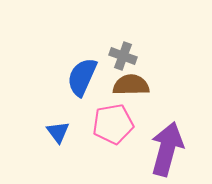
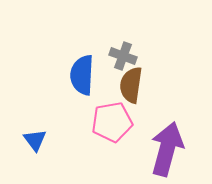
blue semicircle: moved 2 px up; rotated 21 degrees counterclockwise
brown semicircle: rotated 81 degrees counterclockwise
pink pentagon: moved 1 px left, 2 px up
blue triangle: moved 23 px left, 8 px down
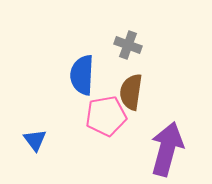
gray cross: moved 5 px right, 11 px up
brown semicircle: moved 7 px down
pink pentagon: moved 6 px left, 6 px up
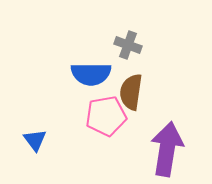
blue semicircle: moved 9 px right, 1 px up; rotated 93 degrees counterclockwise
purple arrow: rotated 6 degrees counterclockwise
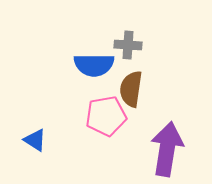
gray cross: rotated 16 degrees counterclockwise
blue semicircle: moved 3 px right, 9 px up
brown semicircle: moved 3 px up
blue triangle: rotated 20 degrees counterclockwise
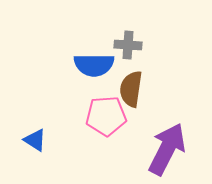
pink pentagon: rotated 6 degrees clockwise
purple arrow: rotated 18 degrees clockwise
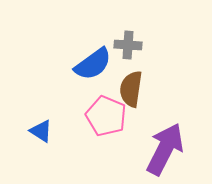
blue semicircle: moved 1 px left, 1 px up; rotated 36 degrees counterclockwise
pink pentagon: rotated 27 degrees clockwise
blue triangle: moved 6 px right, 9 px up
purple arrow: moved 2 px left
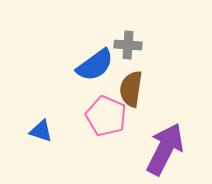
blue semicircle: moved 2 px right, 1 px down
blue triangle: rotated 15 degrees counterclockwise
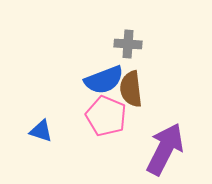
gray cross: moved 1 px up
blue semicircle: moved 9 px right, 15 px down; rotated 15 degrees clockwise
brown semicircle: rotated 15 degrees counterclockwise
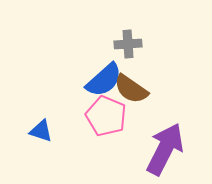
gray cross: rotated 8 degrees counterclockwise
blue semicircle: rotated 21 degrees counterclockwise
brown semicircle: rotated 48 degrees counterclockwise
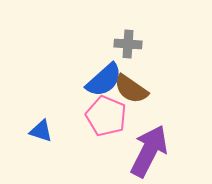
gray cross: rotated 8 degrees clockwise
purple arrow: moved 16 px left, 2 px down
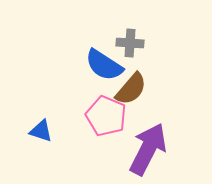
gray cross: moved 2 px right, 1 px up
blue semicircle: moved 15 px up; rotated 75 degrees clockwise
brown semicircle: rotated 84 degrees counterclockwise
purple arrow: moved 1 px left, 2 px up
